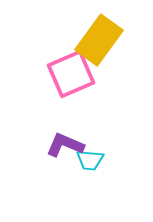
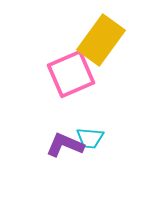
yellow rectangle: moved 2 px right
cyan trapezoid: moved 22 px up
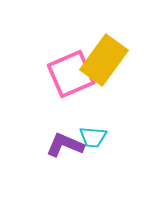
yellow rectangle: moved 3 px right, 20 px down
cyan trapezoid: moved 3 px right, 1 px up
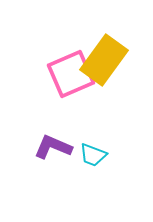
cyan trapezoid: moved 18 px down; rotated 16 degrees clockwise
purple L-shape: moved 12 px left, 2 px down
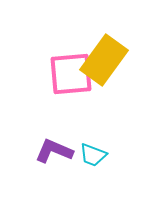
pink square: rotated 18 degrees clockwise
purple L-shape: moved 1 px right, 4 px down
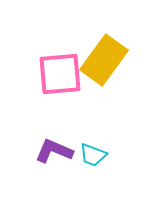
pink square: moved 11 px left
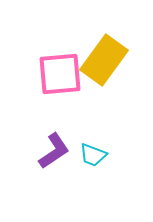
purple L-shape: rotated 123 degrees clockwise
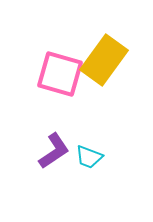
pink square: rotated 21 degrees clockwise
cyan trapezoid: moved 4 px left, 2 px down
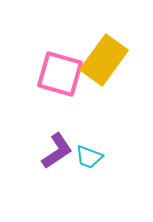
purple L-shape: moved 3 px right
